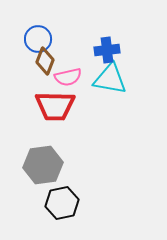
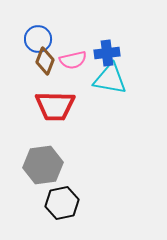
blue cross: moved 3 px down
pink semicircle: moved 5 px right, 17 px up
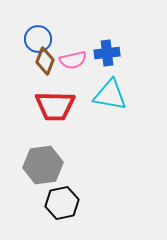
cyan triangle: moved 16 px down
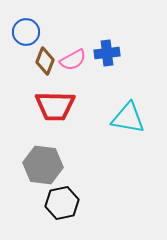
blue circle: moved 12 px left, 7 px up
pink semicircle: rotated 16 degrees counterclockwise
cyan triangle: moved 18 px right, 23 px down
gray hexagon: rotated 15 degrees clockwise
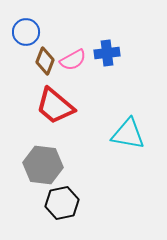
red trapezoid: rotated 39 degrees clockwise
cyan triangle: moved 16 px down
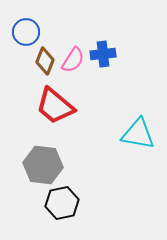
blue cross: moved 4 px left, 1 px down
pink semicircle: rotated 28 degrees counterclockwise
cyan triangle: moved 10 px right
